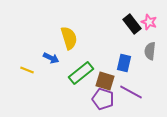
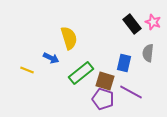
pink star: moved 4 px right
gray semicircle: moved 2 px left, 2 px down
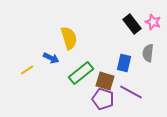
yellow line: rotated 56 degrees counterclockwise
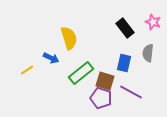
black rectangle: moved 7 px left, 4 px down
purple pentagon: moved 2 px left, 1 px up
